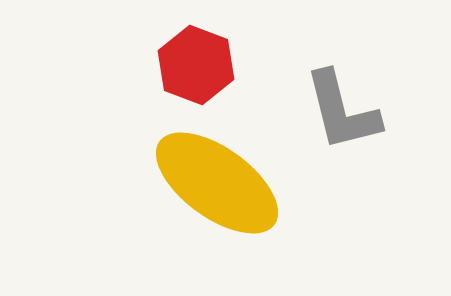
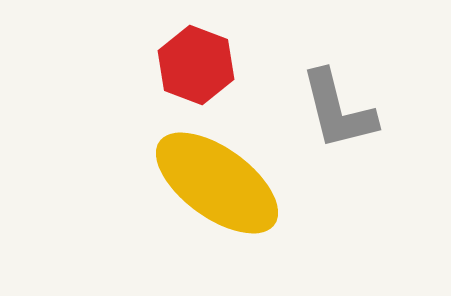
gray L-shape: moved 4 px left, 1 px up
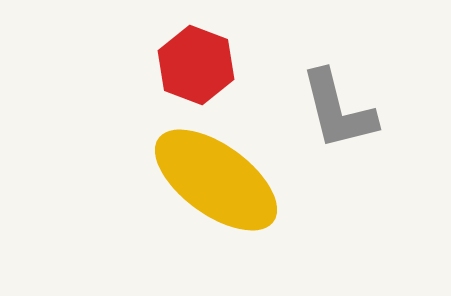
yellow ellipse: moved 1 px left, 3 px up
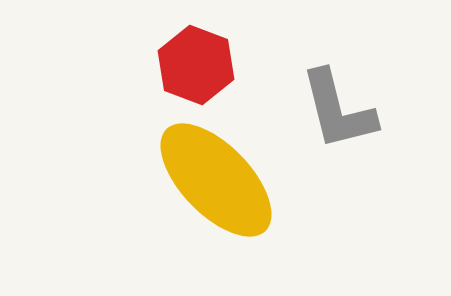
yellow ellipse: rotated 10 degrees clockwise
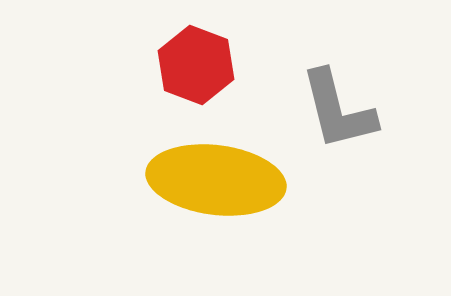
yellow ellipse: rotated 39 degrees counterclockwise
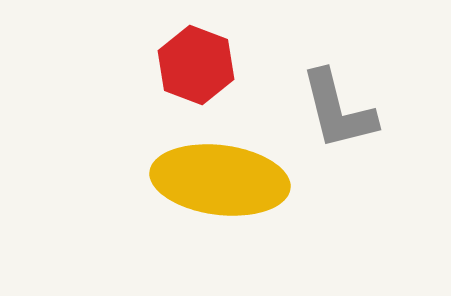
yellow ellipse: moved 4 px right
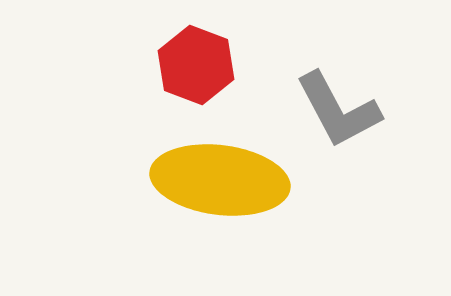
gray L-shape: rotated 14 degrees counterclockwise
